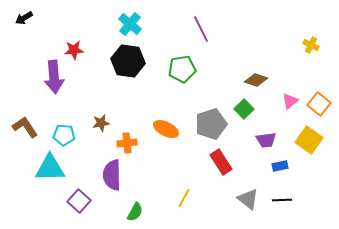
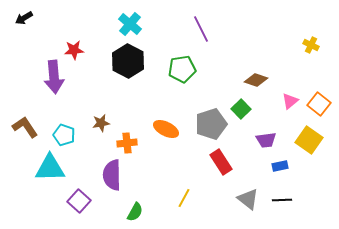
black hexagon: rotated 20 degrees clockwise
green square: moved 3 px left
cyan pentagon: rotated 15 degrees clockwise
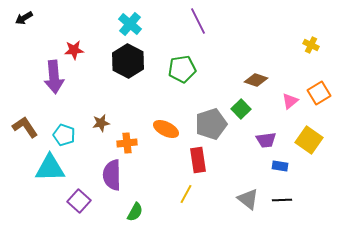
purple line: moved 3 px left, 8 px up
orange square: moved 11 px up; rotated 20 degrees clockwise
red rectangle: moved 23 px left, 2 px up; rotated 25 degrees clockwise
blue rectangle: rotated 21 degrees clockwise
yellow line: moved 2 px right, 4 px up
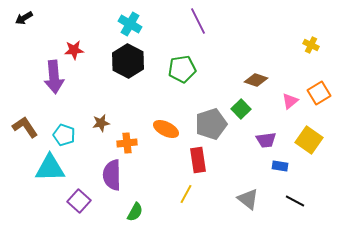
cyan cross: rotated 10 degrees counterclockwise
black line: moved 13 px right, 1 px down; rotated 30 degrees clockwise
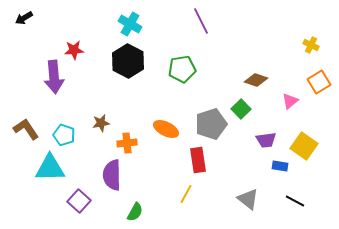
purple line: moved 3 px right
orange square: moved 11 px up
brown L-shape: moved 1 px right, 2 px down
yellow square: moved 5 px left, 6 px down
